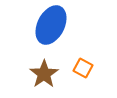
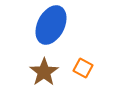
brown star: moved 2 px up
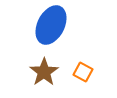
orange square: moved 4 px down
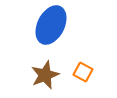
brown star: moved 1 px right, 3 px down; rotated 12 degrees clockwise
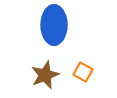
blue ellipse: moved 3 px right; rotated 27 degrees counterclockwise
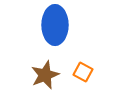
blue ellipse: moved 1 px right
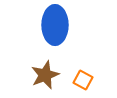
orange square: moved 8 px down
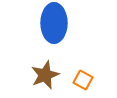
blue ellipse: moved 1 px left, 2 px up
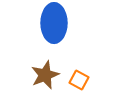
orange square: moved 4 px left
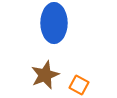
orange square: moved 5 px down
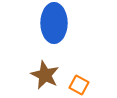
brown star: rotated 24 degrees counterclockwise
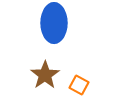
brown star: rotated 12 degrees clockwise
